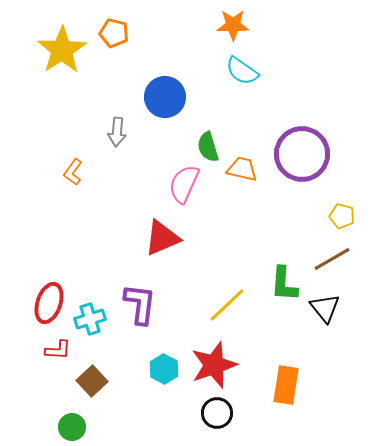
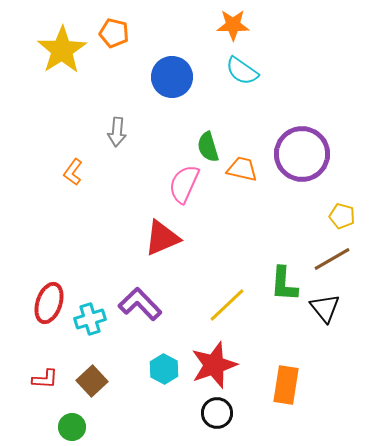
blue circle: moved 7 px right, 20 px up
purple L-shape: rotated 51 degrees counterclockwise
red L-shape: moved 13 px left, 29 px down
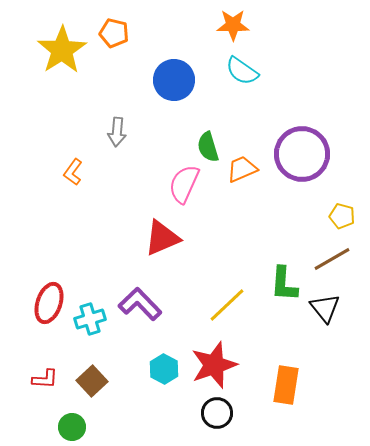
blue circle: moved 2 px right, 3 px down
orange trapezoid: rotated 36 degrees counterclockwise
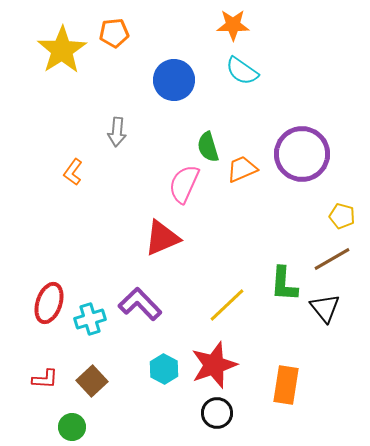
orange pentagon: rotated 20 degrees counterclockwise
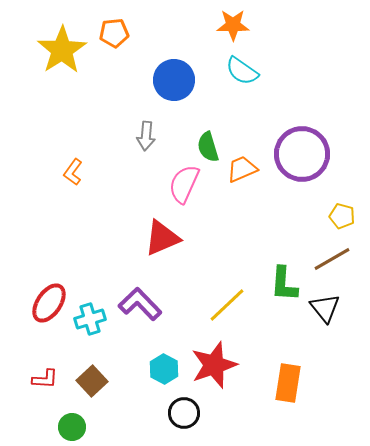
gray arrow: moved 29 px right, 4 px down
red ellipse: rotated 15 degrees clockwise
orange rectangle: moved 2 px right, 2 px up
black circle: moved 33 px left
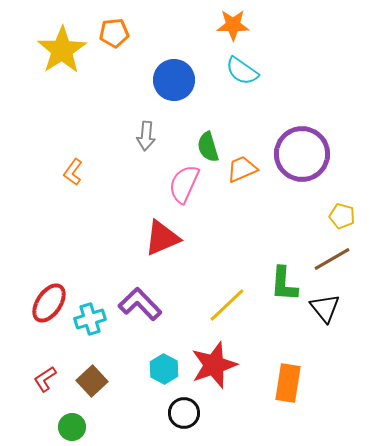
red L-shape: rotated 144 degrees clockwise
